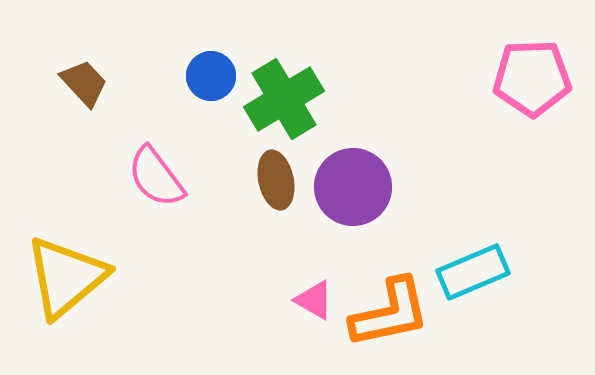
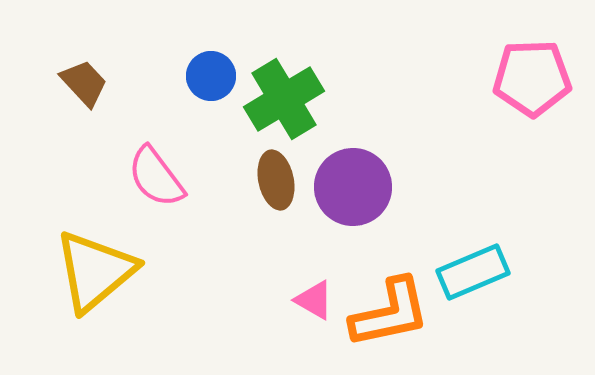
yellow triangle: moved 29 px right, 6 px up
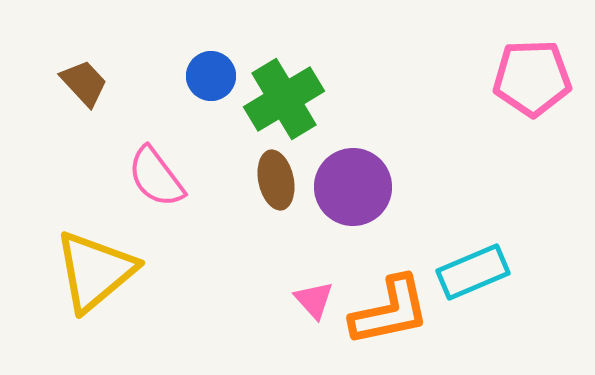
pink triangle: rotated 18 degrees clockwise
orange L-shape: moved 2 px up
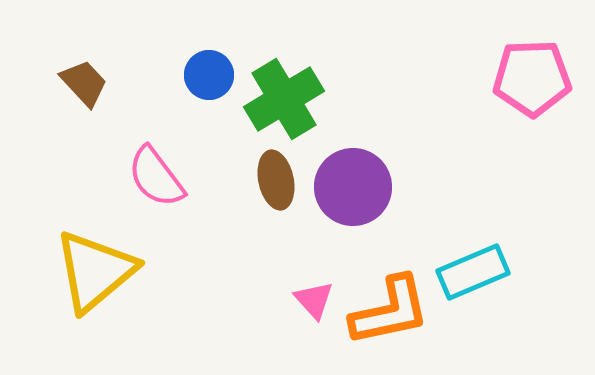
blue circle: moved 2 px left, 1 px up
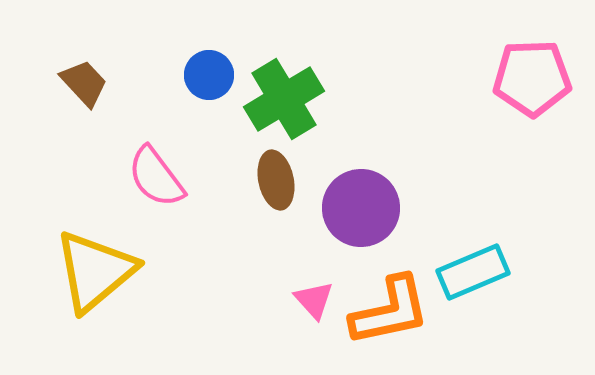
purple circle: moved 8 px right, 21 px down
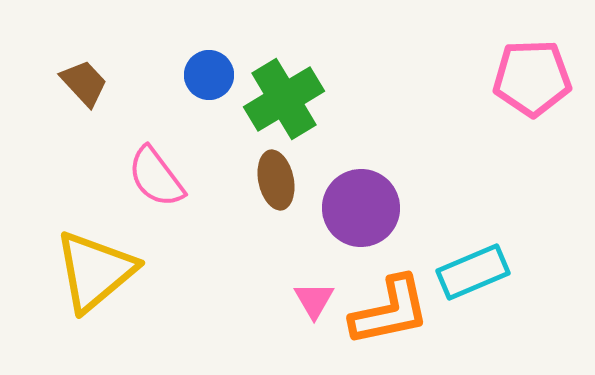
pink triangle: rotated 12 degrees clockwise
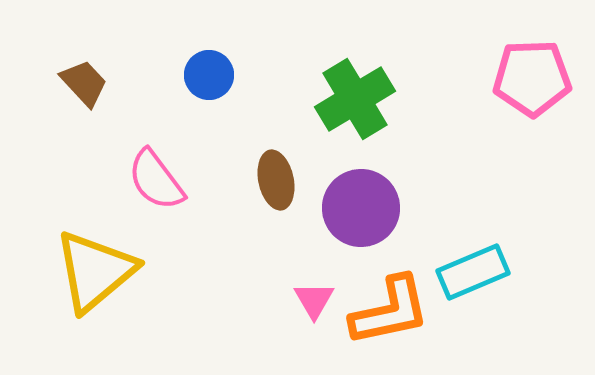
green cross: moved 71 px right
pink semicircle: moved 3 px down
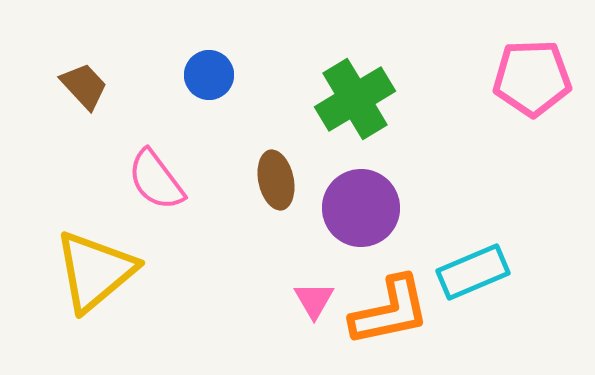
brown trapezoid: moved 3 px down
